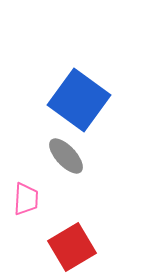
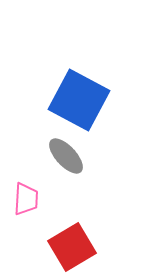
blue square: rotated 8 degrees counterclockwise
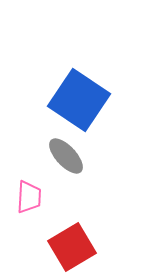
blue square: rotated 6 degrees clockwise
pink trapezoid: moved 3 px right, 2 px up
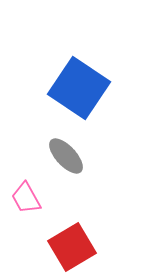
blue square: moved 12 px up
pink trapezoid: moved 3 px left, 1 px down; rotated 148 degrees clockwise
